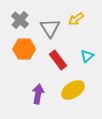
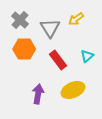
yellow ellipse: rotated 10 degrees clockwise
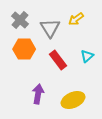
yellow ellipse: moved 10 px down
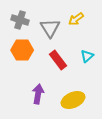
gray cross: rotated 24 degrees counterclockwise
orange hexagon: moved 2 px left, 1 px down
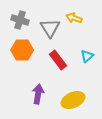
yellow arrow: moved 2 px left, 1 px up; rotated 56 degrees clockwise
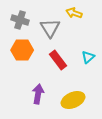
yellow arrow: moved 5 px up
cyan triangle: moved 1 px right, 1 px down
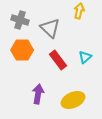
yellow arrow: moved 5 px right, 2 px up; rotated 84 degrees clockwise
gray triangle: rotated 15 degrees counterclockwise
cyan triangle: moved 3 px left
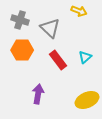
yellow arrow: rotated 98 degrees clockwise
yellow ellipse: moved 14 px right
